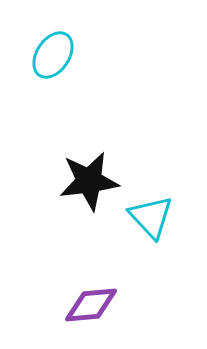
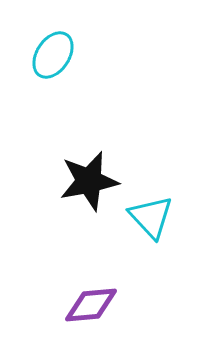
black star: rotated 4 degrees counterclockwise
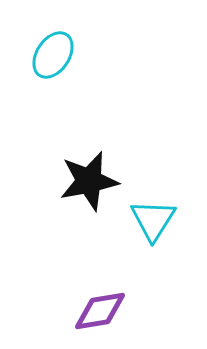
cyan triangle: moved 2 px right, 3 px down; rotated 15 degrees clockwise
purple diamond: moved 9 px right, 6 px down; rotated 4 degrees counterclockwise
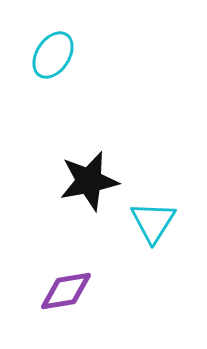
cyan triangle: moved 2 px down
purple diamond: moved 34 px left, 20 px up
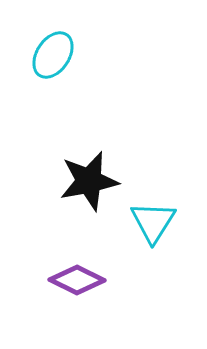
purple diamond: moved 11 px right, 11 px up; rotated 36 degrees clockwise
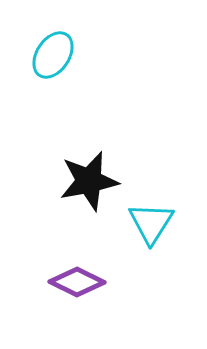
cyan triangle: moved 2 px left, 1 px down
purple diamond: moved 2 px down
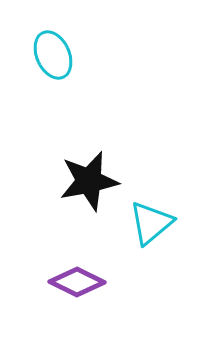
cyan ellipse: rotated 57 degrees counterclockwise
cyan triangle: rotated 18 degrees clockwise
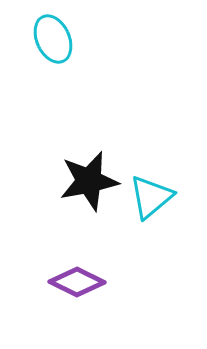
cyan ellipse: moved 16 px up
cyan triangle: moved 26 px up
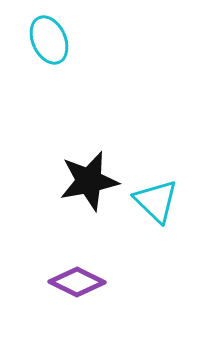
cyan ellipse: moved 4 px left, 1 px down
cyan triangle: moved 5 px right, 4 px down; rotated 36 degrees counterclockwise
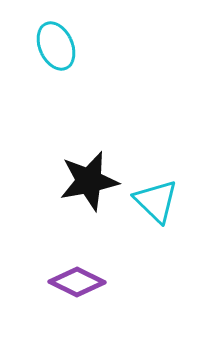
cyan ellipse: moved 7 px right, 6 px down
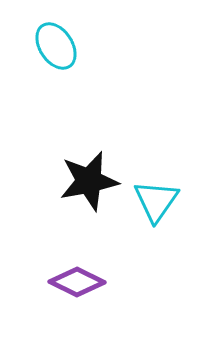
cyan ellipse: rotated 9 degrees counterclockwise
cyan triangle: rotated 21 degrees clockwise
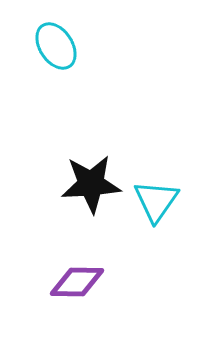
black star: moved 2 px right, 3 px down; rotated 8 degrees clockwise
purple diamond: rotated 26 degrees counterclockwise
